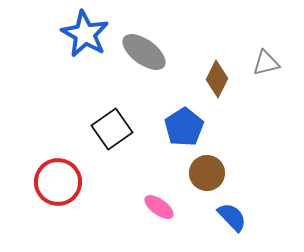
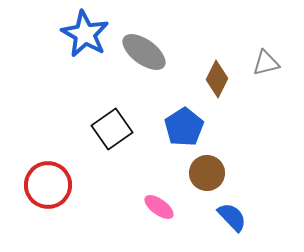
red circle: moved 10 px left, 3 px down
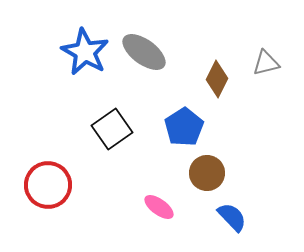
blue star: moved 18 px down
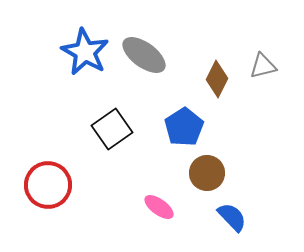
gray ellipse: moved 3 px down
gray triangle: moved 3 px left, 3 px down
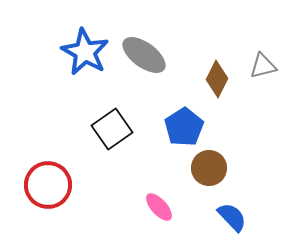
brown circle: moved 2 px right, 5 px up
pink ellipse: rotated 12 degrees clockwise
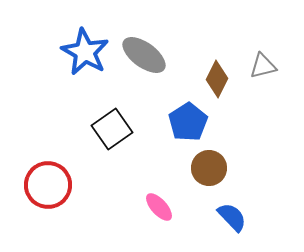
blue pentagon: moved 4 px right, 5 px up
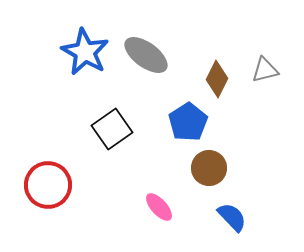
gray ellipse: moved 2 px right
gray triangle: moved 2 px right, 4 px down
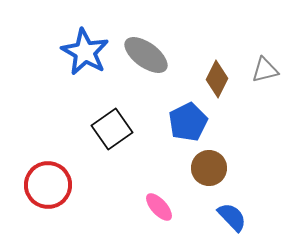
blue pentagon: rotated 6 degrees clockwise
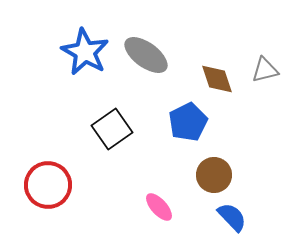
brown diamond: rotated 45 degrees counterclockwise
brown circle: moved 5 px right, 7 px down
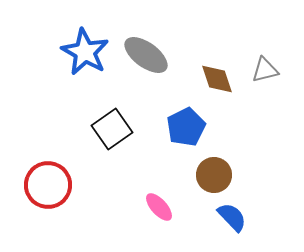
blue pentagon: moved 2 px left, 5 px down
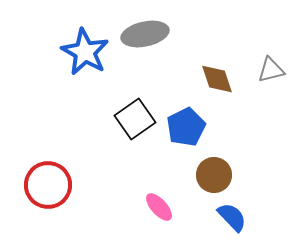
gray ellipse: moved 1 px left, 21 px up; rotated 48 degrees counterclockwise
gray triangle: moved 6 px right
black square: moved 23 px right, 10 px up
